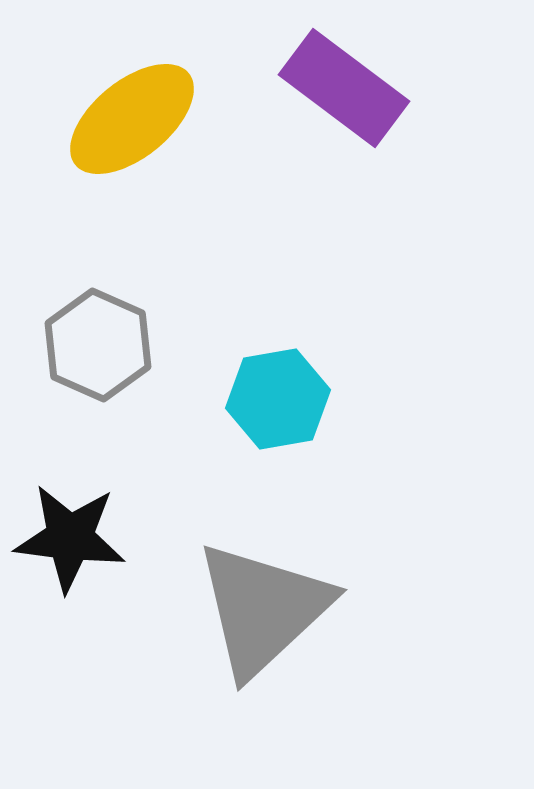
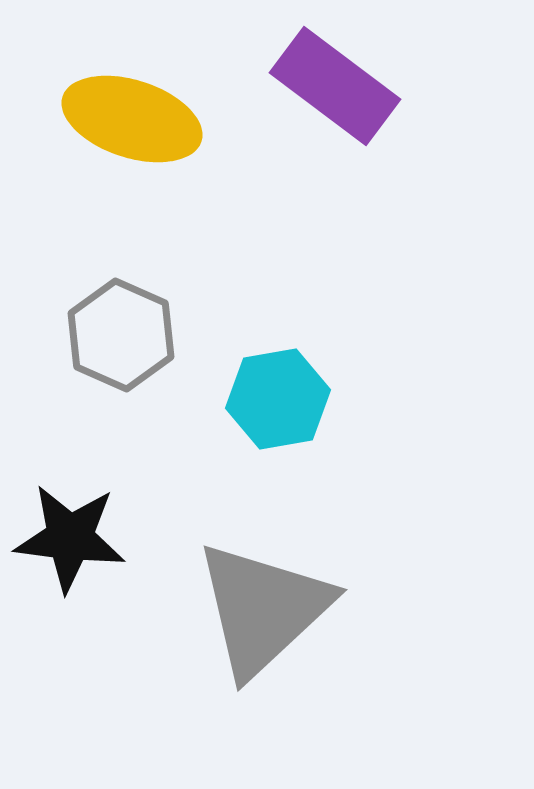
purple rectangle: moved 9 px left, 2 px up
yellow ellipse: rotated 57 degrees clockwise
gray hexagon: moved 23 px right, 10 px up
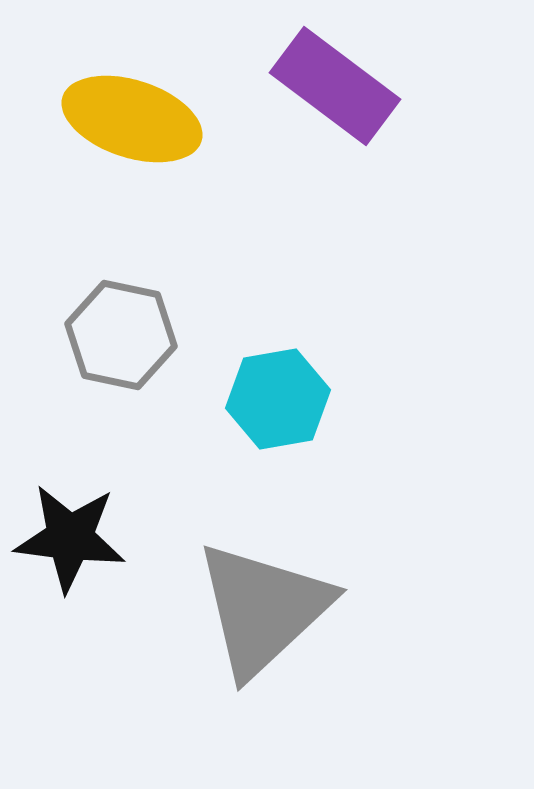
gray hexagon: rotated 12 degrees counterclockwise
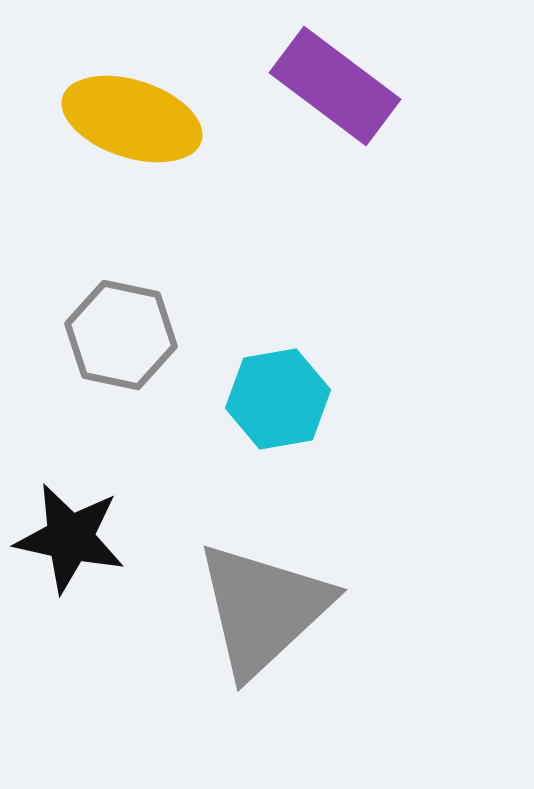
black star: rotated 5 degrees clockwise
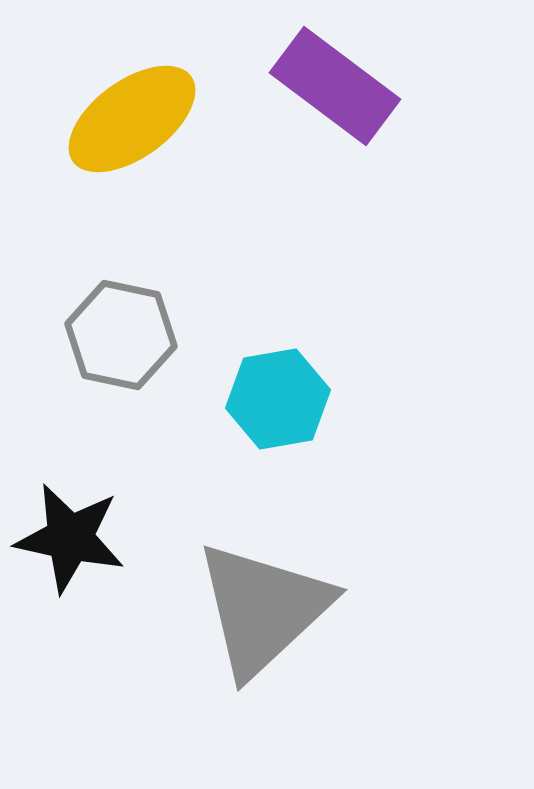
yellow ellipse: rotated 54 degrees counterclockwise
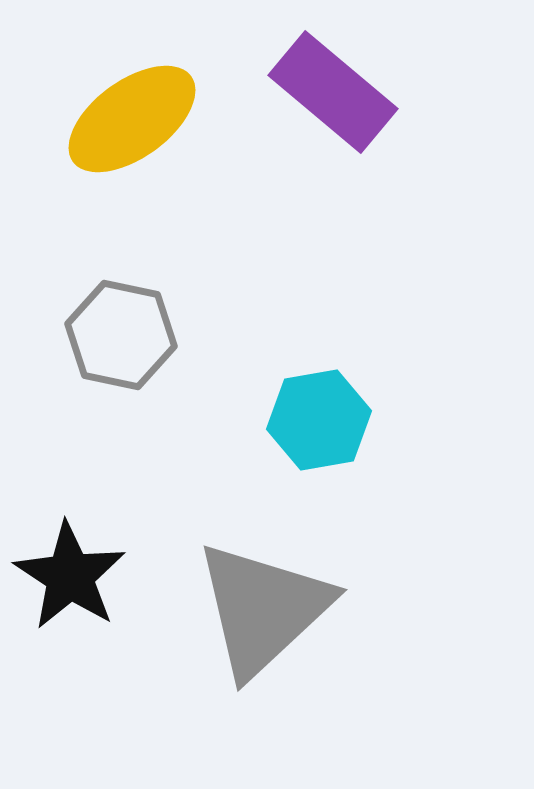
purple rectangle: moved 2 px left, 6 px down; rotated 3 degrees clockwise
cyan hexagon: moved 41 px right, 21 px down
black star: moved 38 px down; rotated 21 degrees clockwise
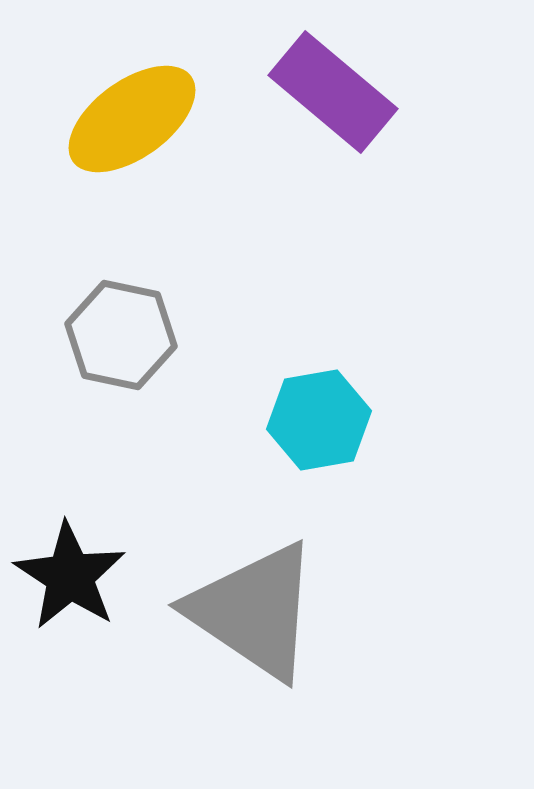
gray triangle: moved 9 px left, 2 px down; rotated 43 degrees counterclockwise
